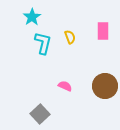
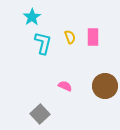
pink rectangle: moved 10 px left, 6 px down
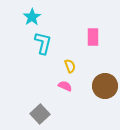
yellow semicircle: moved 29 px down
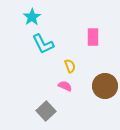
cyan L-shape: moved 1 px down; rotated 140 degrees clockwise
gray square: moved 6 px right, 3 px up
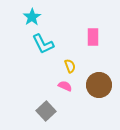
brown circle: moved 6 px left, 1 px up
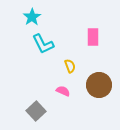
pink semicircle: moved 2 px left, 5 px down
gray square: moved 10 px left
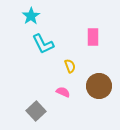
cyan star: moved 1 px left, 1 px up
brown circle: moved 1 px down
pink semicircle: moved 1 px down
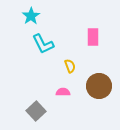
pink semicircle: rotated 24 degrees counterclockwise
